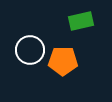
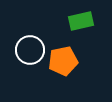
orange pentagon: rotated 12 degrees counterclockwise
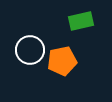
orange pentagon: moved 1 px left
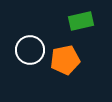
orange pentagon: moved 3 px right, 1 px up
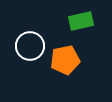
white circle: moved 4 px up
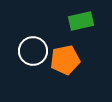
white circle: moved 3 px right, 5 px down
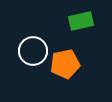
orange pentagon: moved 4 px down
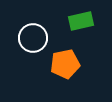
white circle: moved 13 px up
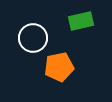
orange pentagon: moved 6 px left, 3 px down
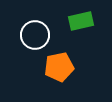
white circle: moved 2 px right, 3 px up
